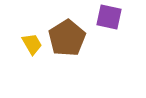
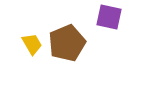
brown pentagon: moved 5 px down; rotated 9 degrees clockwise
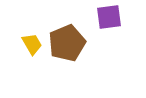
purple square: rotated 20 degrees counterclockwise
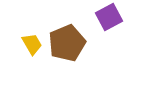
purple square: rotated 20 degrees counterclockwise
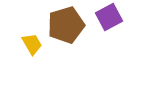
brown pentagon: moved 1 px left, 18 px up; rotated 6 degrees clockwise
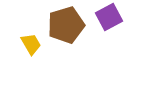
yellow trapezoid: moved 1 px left
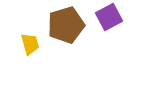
yellow trapezoid: moved 1 px left; rotated 15 degrees clockwise
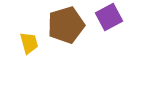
yellow trapezoid: moved 1 px left, 1 px up
